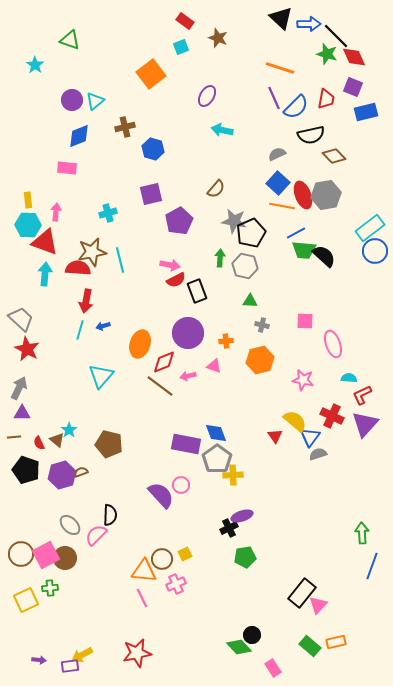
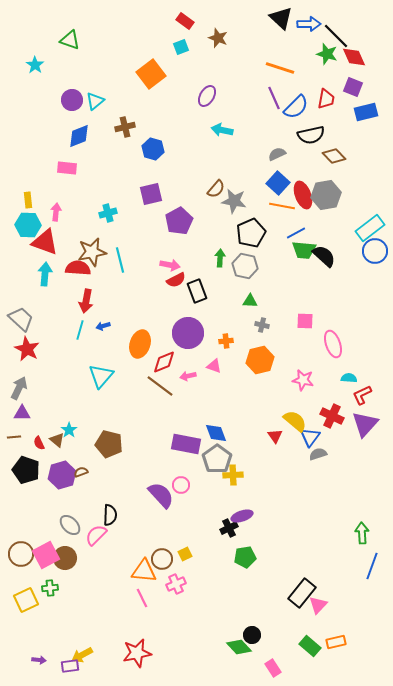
gray star at (234, 221): moved 20 px up
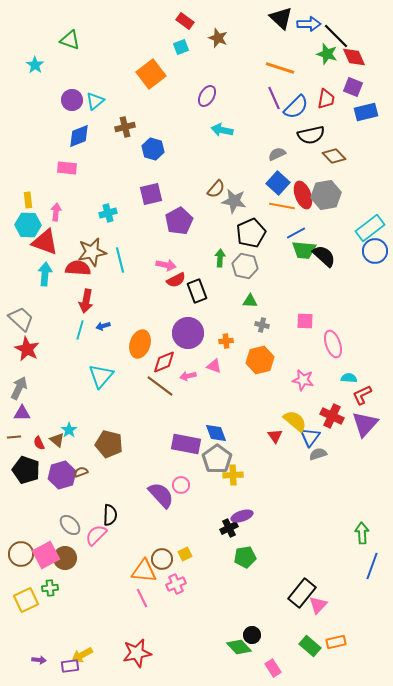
pink arrow at (170, 265): moved 4 px left
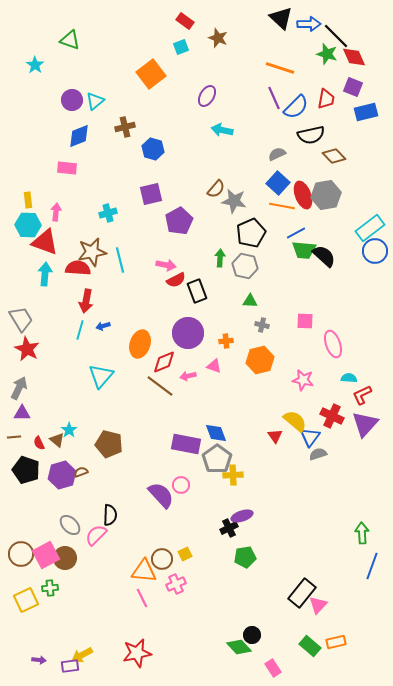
gray trapezoid at (21, 319): rotated 16 degrees clockwise
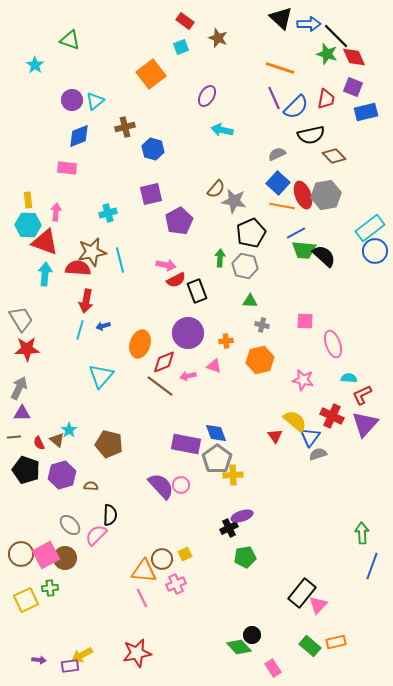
red star at (27, 349): rotated 30 degrees counterclockwise
brown semicircle at (81, 472): moved 10 px right, 14 px down; rotated 24 degrees clockwise
purple semicircle at (161, 495): moved 9 px up
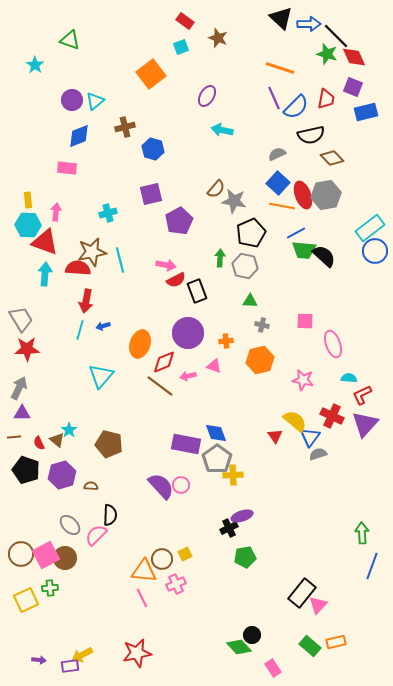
brown diamond at (334, 156): moved 2 px left, 2 px down
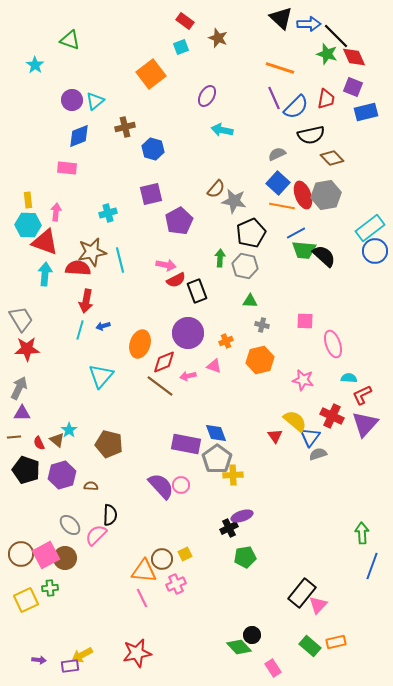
orange cross at (226, 341): rotated 16 degrees counterclockwise
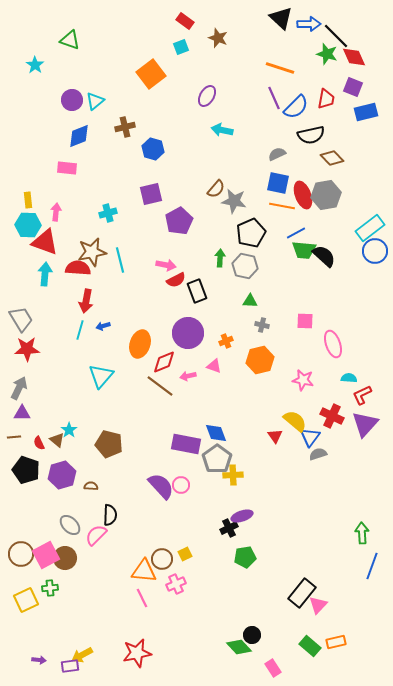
blue square at (278, 183): rotated 30 degrees counterclockwise
